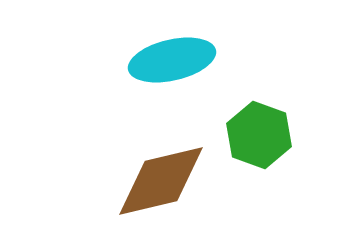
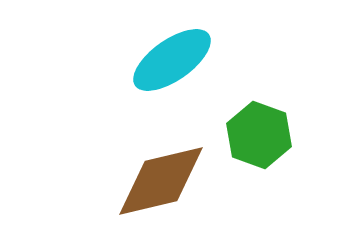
cyan ellipse: rotated 22 degrees counterclockwise
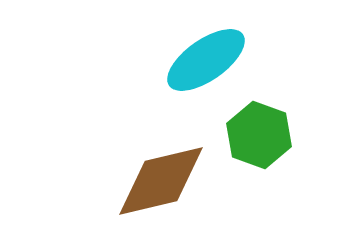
cyan ellipse: moved 34 px right
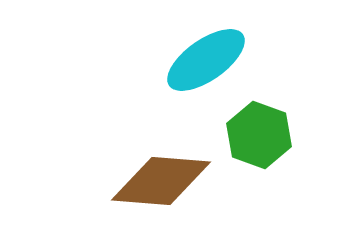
brown diamond: rotated 18 degrees clockwise
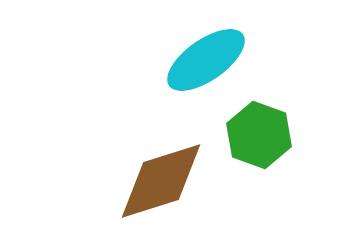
brown diamond: rotated 22 degrees counterclockwise
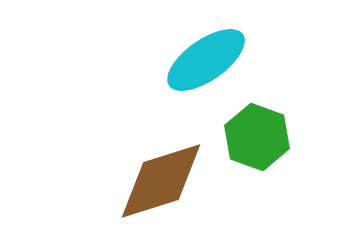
green hexagon: moved 2 px left, 2 px down
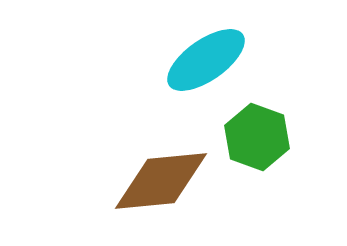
brown diamond: rotated 12 degrees clockwise
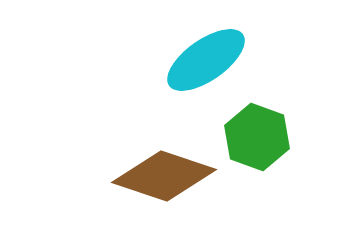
brown diamond: moved 3 px right, 5 px up; rotated 24 degrees clockwise
